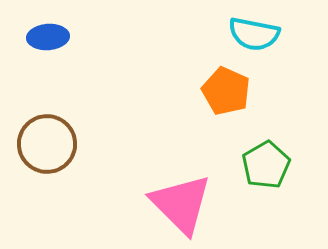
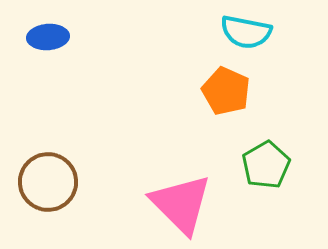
cyan semicircle: moved 8 px left, 2 px up
brown circle: moved 1 px right, 38 px down
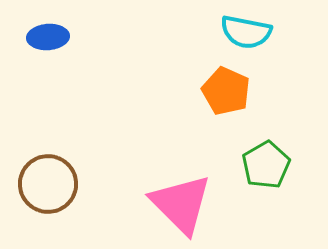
brown circle: moved 2 px down
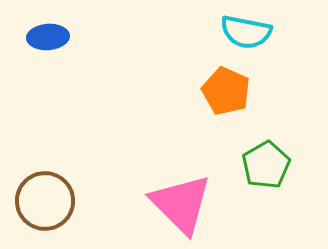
brown circle: moved 3 px left, 17 px down
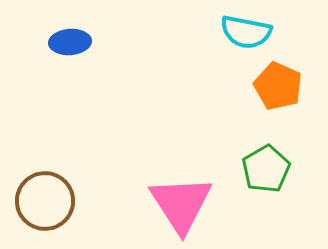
blue ellipse: moved 22 px right, 5 px down
orange pentagon: moved 52 px right, 5 px up
green pentagon: moved 4 px down
pink triangle: rotated 12 degrees clockwise
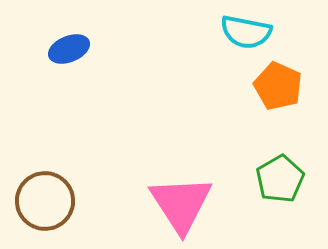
blue ellipse: moved 1 px left, 7 px down; rotated 18 degrees counterclockwise
green pentagon: moved 14 px right, 10 px down
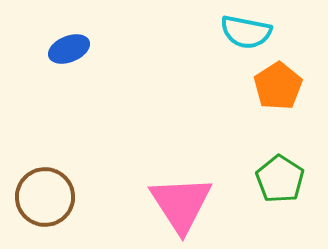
orange pentagon: rotated 15 degrees clockwise
green pentagon: rotated 9 degrees counterclockwise
brown circle: moved 4 px up
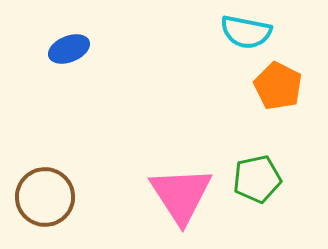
orange pentagon: rotated 12 degrees counterclockwise
green pentagon: moved 23 px left; rotated 27 degrees clockwise
pink triangle: moved 9 px up
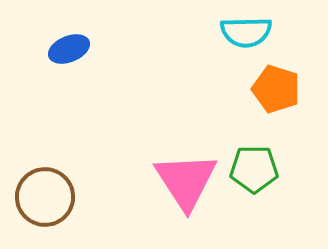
cyan semicircle: rotated 12 degrees counterclockwise
orange pentagon: moved 2 px left, 3 px down; rotated 9 degrees counterclockwise
green pentagon: moved 3 px left, 10 px up; rotated 12 degrees clockwise
pink triangle: moved 5 px right, 14 px up
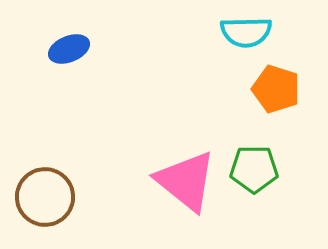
pink triangle: rotated 18 degrees counterclockwise
